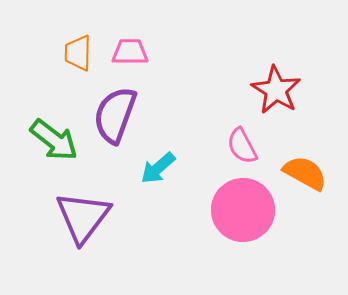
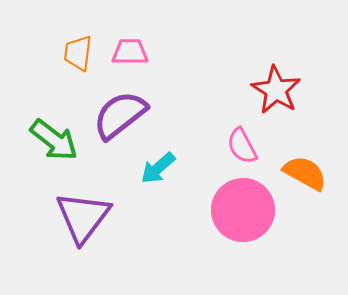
orange trapezoid: rotated 6 degrees clockwise
purple semicircle: moved 5 px right; rotated 32 degrees clockwise
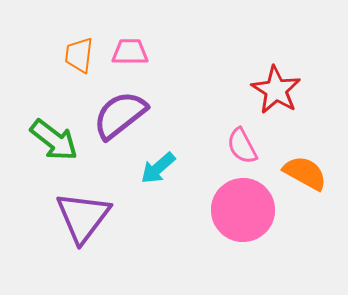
orange trapezoid: moved 1 px right, 2 px down
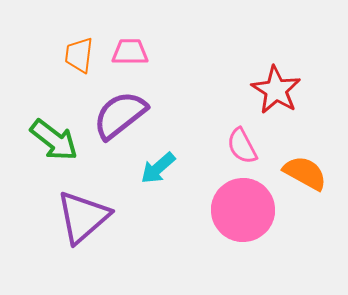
purple triangle: rotated 12 degrees clockwise
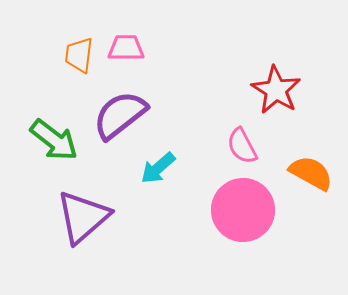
pink trapezoid: moved 4 px left, 4 px up
orange semicircle: moved 6 px right
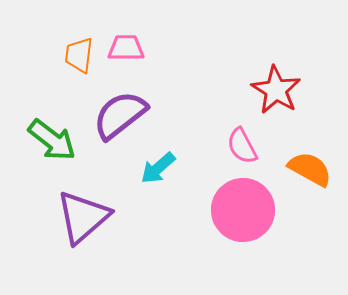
green arrow: moved 2 px left
orange semicircle: moved 1 px left, 4 px up
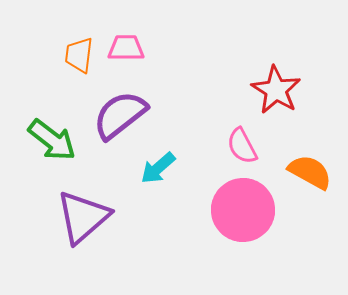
orange semicircle: moved 3 px down
